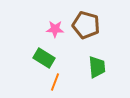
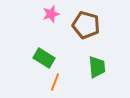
pink star: moved 4 px left, 15 px up; rotated 18 degrees counterclockwise
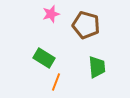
orange line: moved 1 px right
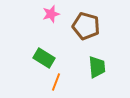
brown pentagon: moved 1 px down
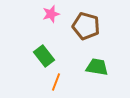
green rectangle: moved 2 px up; rotated 20 degrees clockwise
green trapezoid: rotated 75 degrees counterclockwise
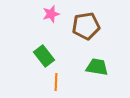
brown pentagon: rotated 24 degrees counterclockwise
orange line: rotated 18 degrees counterclockwise
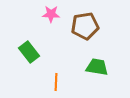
pink star: rotated 18 degrees clockwise
brown pentagon: moved 1 px left
green rectangle: moved 15 px left, 4 px up
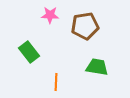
pink star: moved 1 px left, 1 px down
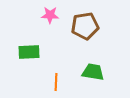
green rectangle: rotated 55 degrees counterclockwise
green trapezoid: moved 4 px left, 5 px down
